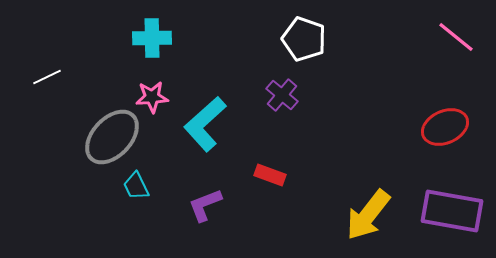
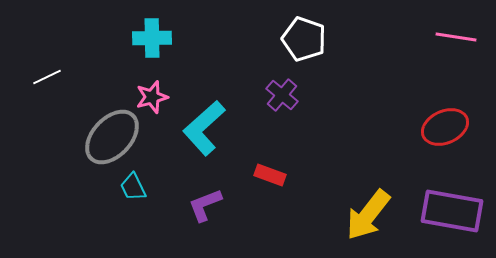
pink line: rotated 30 degrees counterclockwise
pink star: rotated 12 degrees counterclockwise
cyan L-shape: moved 1 px left, 4 px down
cyan trapezoid: moved 3 px left, 1 px down
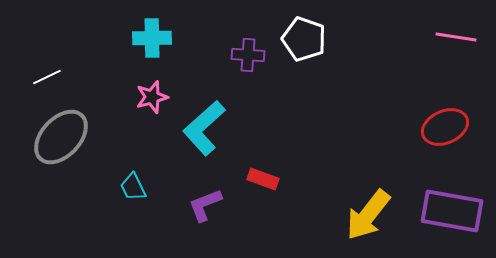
purple cross: moved 34 px left, 40 px up; rotated 36 degrees counterclockwise
gray ellipse: moved 51 px left
red rectangle: moved 7 px left, 4 px down
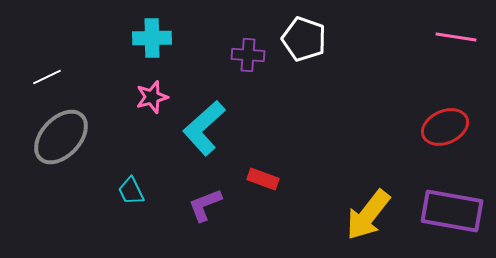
cyan trapezoid: moved 2 px left, 4 px down
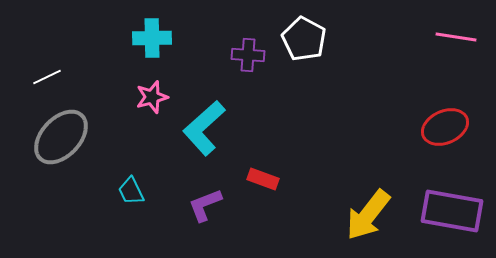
white pentagon: rotated 9 degrees clockwise
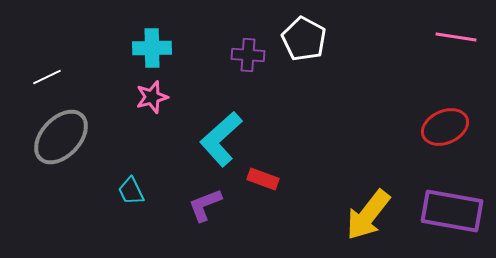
cyan cross: moved 10 px down
cyan L-shape: moved 17 px right, 11 px down
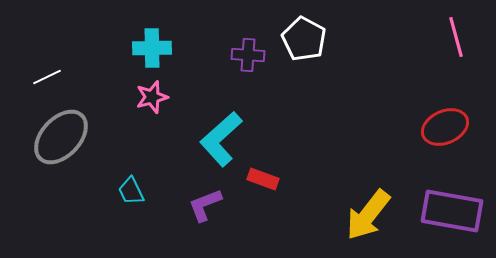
pink line: rotated 66 degrees clockwise
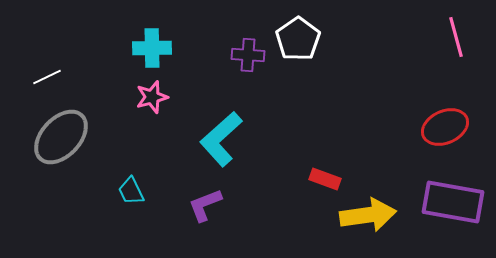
white pentagon: moved 6 px left; rotated 9 degrees clockwise
red rectangle: moved 62 px right
purple rectangle: moved 1 px right, 9 px up
yellow arrow: rotated 136 degrees counterclockwise
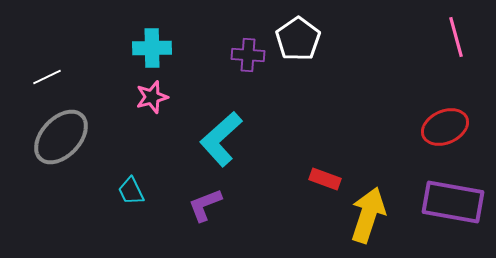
yellow arrow: rotated 64 degrees counterclockwise
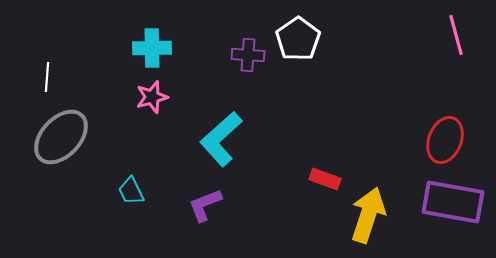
pink line: moved 2 px up
white line: rotated 60 degrees counterclockwise
red ellipse: moved 13 px down; rotated 45 degrees counterclockwise
